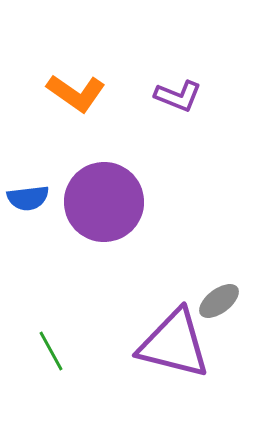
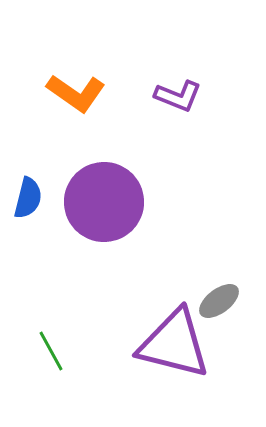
blue semicircle: rotated 69 degrees counterclockwise
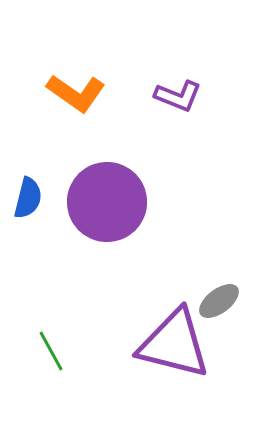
purple circle: moved 3 px right
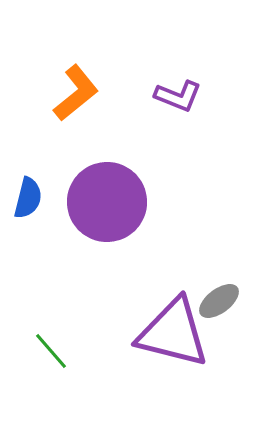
orange L-shape: rotated 74 degrees counterclockwise
purple triangle: moved 1 px left, 11 px up
green line: rotated 12 degrees counterclockwise
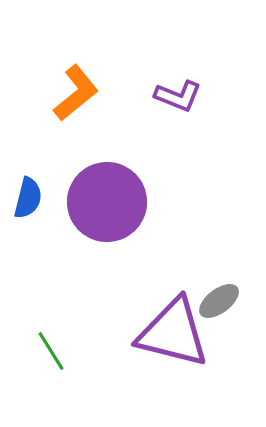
green line: rotated 9 degrees clockwise
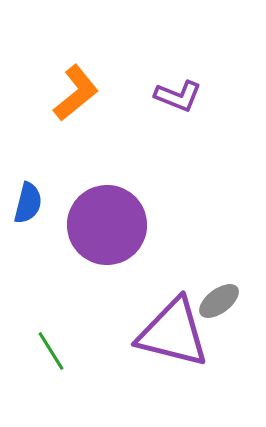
blue semicircle: moved 5 px down
purple circle: moved 23 px down
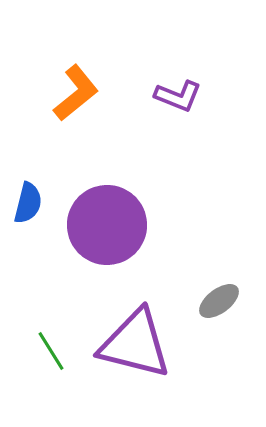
purple triangle: moved 38 px left, 11 px down
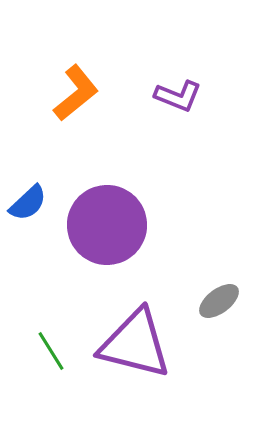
blue semicircle: rotated 33 degrees clockwise
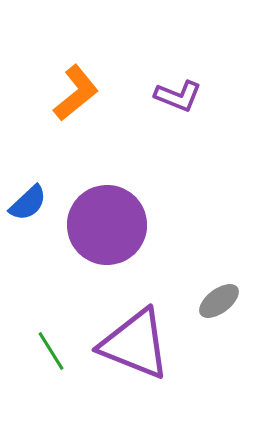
purple triangle: rotated 8 degrees clockwise
